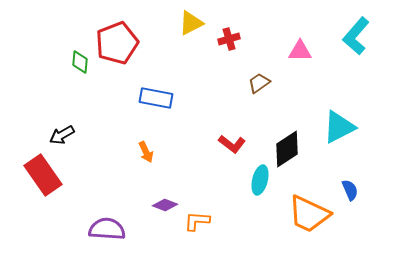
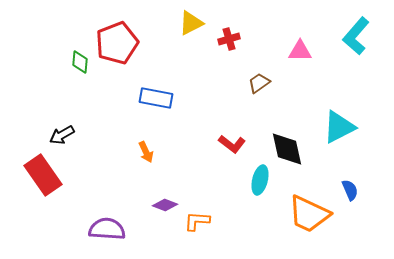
black diamond: rotated 69 degrees counterclockwise
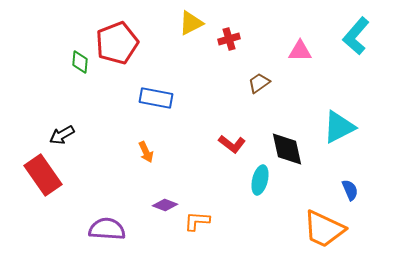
orange trapezoid: moved 15 px right, 15 px down
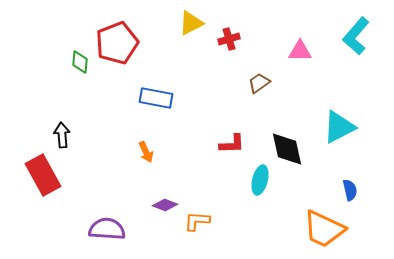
black arrow: rotated 115 degrees clockwise
red L-shape: rotated 40 degrees counterclockwise
red rectangle: rotated 6 degrees clockwise
blue semicircle: rotated 10 degrees clockwise
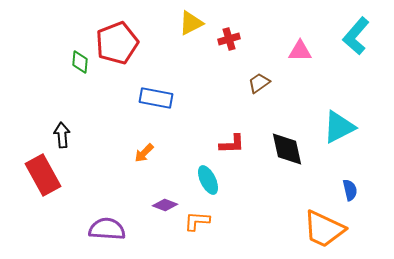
orange arrow: moved 2 px left, 1 px down; rotated 70 degrees clockwise
cyan ellipse: moved 52 px left; rotated 40 degrees counterclockwise
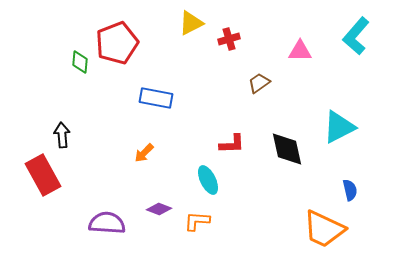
purple diamond: moved 6 px left, 4 px down
purple semicircle: moved 6 px up
